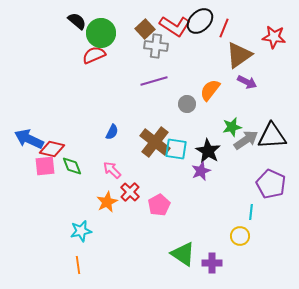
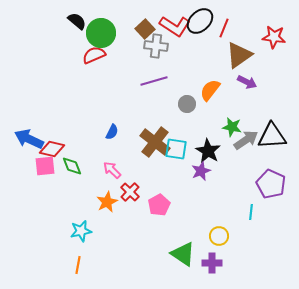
green star: rotated 24 degrees clockwise
yellow circle: moved 21 px left
orange line: rotated 18 degrees clockwise
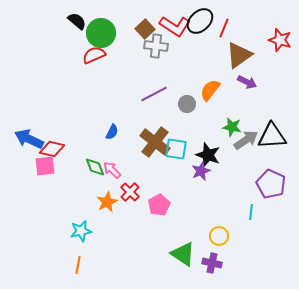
red star: moved 6 px right, 3 px down; rotated 10 degrees clockwise
purple line: moved 13 px down; rotated 12 degrees counterclockwise
black star: moved 4 px down; rotated 10 degrees counterclockwise
green diamond: moved 23 px right, 1 px down
purple cross: rotated 12 degrees clockwise
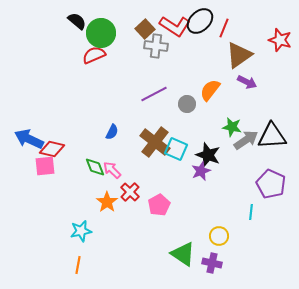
cyan square: rotated 15 degrees clockwise
orange star: rotated 10 degrees counterclockwise
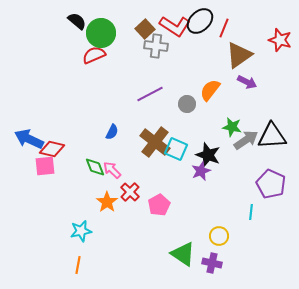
purple line: moved 4 px left
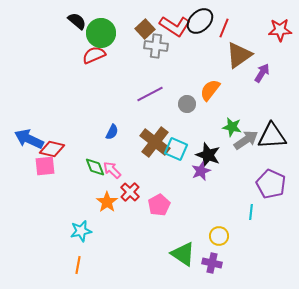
red star: moved 10 px up; rotated 20 degrees counterclockwise
purple arrow: moved 15 px right, 9 px up; rotated 84 degrees counterclockwise
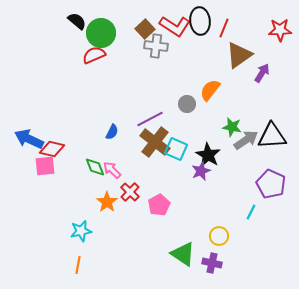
black ellipse: rotated 52 degrees counterclockwise
purple line: moved 25 px down
black star: rotated 10 degrees clockwise
cyan line: rotated 21 degrees clockwise
